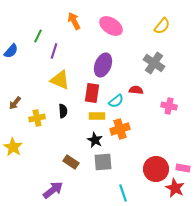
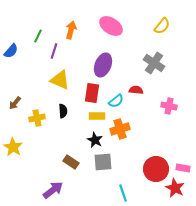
orange arrow: moved 3 px left, 9 px down; rotated 42 degrees clockwise
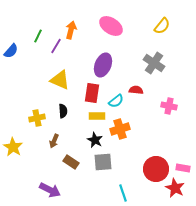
purple line: moved 2 px right, 5 px up; rotated 14 degrees clockwise
brown arrow: moved 39 px right, 38 px down; rotated 16 degrees counterclockwise
purple arrow: moved 3 px left; rotated 65 degrees clockwise
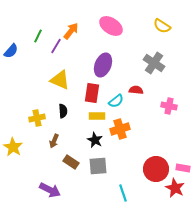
yellow semicircle: rotated 84 degrees clockwise
orange arrow: moved 1 px down; rotated 24 degrees clockwise
gray square: moved 5 px left, 4 px down
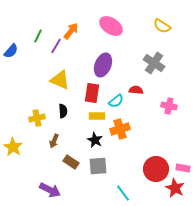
cyan line: rotated 18 degrees counterclockwise
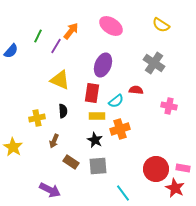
yellow semicircle: moved 1 px left, 1 px up
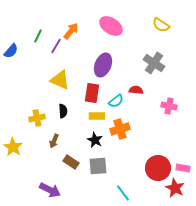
red circle: moved 2 px right, 1 px up
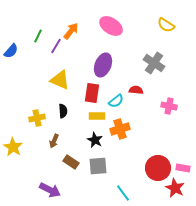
yellow semicircle: moved 5 px right
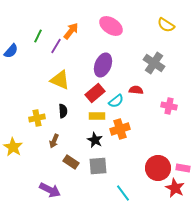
red rectangle: moved 3 px right; rotated 42 degrees clockwise
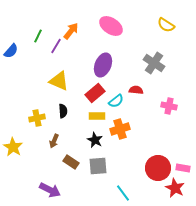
yellow triangle: moved 1 px left, 1 px down
